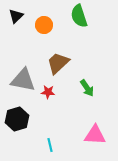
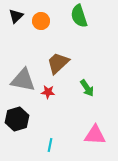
orange circle: moved 3 px left, 4 px up
cyan line: rotated 24 degrees clockwise
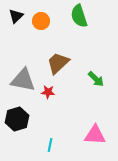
green arrow: moved 9 px right, 9 px up; rotated 12 degrees counterclockwise
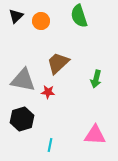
green arrow: rotated 60 degrees clockwise
black hexagon: moved 5 px right
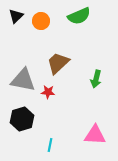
green semicircle: rotated 95 degrees counterclockwise
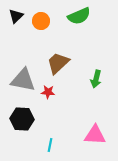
black hexagon: rotated 20 degrees clockwise
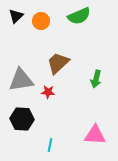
gray triangle: moved 2 px left; rotated 20 degrees counterclockwise
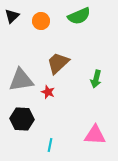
black triangle: moved 4 px left
red star: rotated 16 degrees clockwise
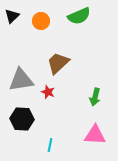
green arrow: moved 1 px left, 18 px down
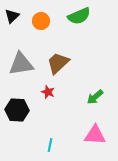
gray triangle: moved 16 px up
green arrow: rotated 36 degrees clockwise
black hexagon: moved 5 px left, 9 px up
